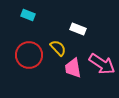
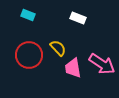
white rectangle: moved 11 px up
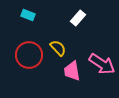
white rectangle: rotated 70 degrees counterclockwise
pink trapezoid: moved 1 px left, 3 px down
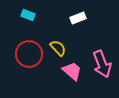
white rectangle: rotated 28 degrees clockwise
red circle: moved 1 px up
pink arrow: rotated 36 degrees clockwise
pink trapezoid: rotated 140 degrees clockwise
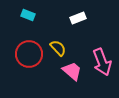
pink arrow: moved 2 px up
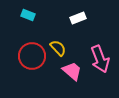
red circle: moved 3 px right, 2 px down
pink arrow: moved 2 px left, 3 px up
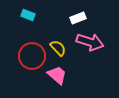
pink arrow: moved 10 px left, 17 px up; rotated 52 degrees counterclockwise
pink trapezoid: moved 15 px left, 4 px down
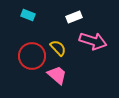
white rectangle: moved 4 px left, 1 px up
pink arrow: moved 3 px right, 1 px up
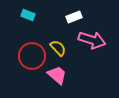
pink arrow: moved 1 px left, 1 px up
